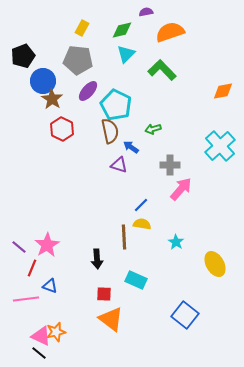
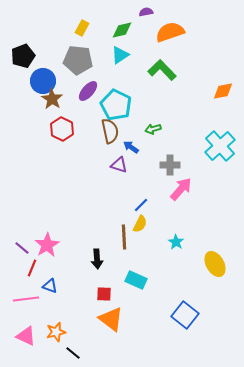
cyan triangle: moved 6 px left, 1 px down; rotated 12 degrees clockwise
yellow semicircle: moved 2 px left; rotated 108 degrees clockwise
purple line: moved 3 px right, 1 px down
pink triangle: moved 15 px left
black line: moved 34 px right
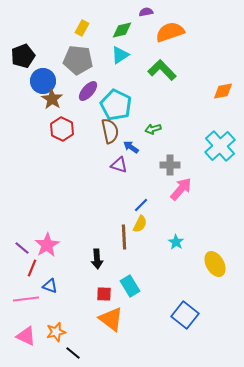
cyan rectangle: moved 6 px left, 6 px down; rotated 35 degrees clockwise
